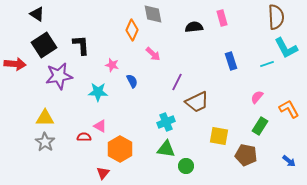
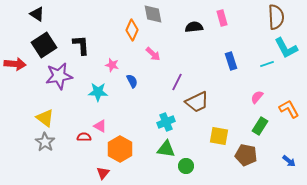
yellow triangle: rotated 36 degrees clockwise
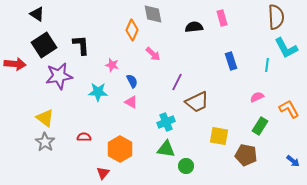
cyan line: moved 1 px down; rotated 64 degrees counterclockwise
pink semicircle: rotated 24 degrees clockwise
pink triangle: moved 31 px right, 24 px up
blue arrow: moved 4 px right
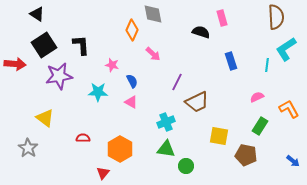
black semicircle: moved 7 px right, 5 px down; rotated 24 degrees clockwise
cyan L-shape: moved 1 px down; rotated 85 degrees clockwise
red semicircle: moved 1 px left, 1 px down
gray star: moved 17 px left, 6 px down
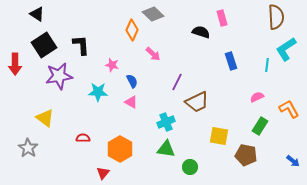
gray diamond: rotated 35 degrees counterclockwise
red arrow: rotated 85 degrees clockwise
green circle: moved 4 px right, 1 px down
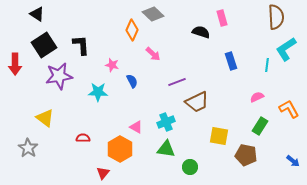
purple line: rotated 42 degrees clockwise
pink triangle: moved 5 px right, 25 px down
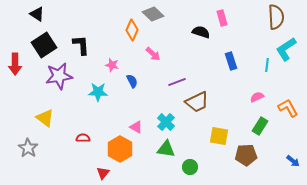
orange L-shape: moved 1 px left, 1 px up
cyan cross: rotated 24 degrees counterclockwise
brown pentagon: rotated 15 degrees counterclockwise
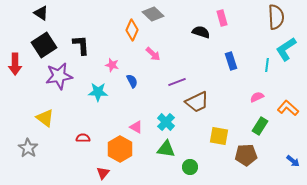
black triangle: moved 4 px right, 1 px up
orange L-shape: rotated 20 degrees counterclockwise
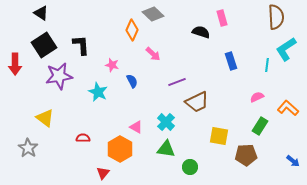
cyan star: rotated 24 degrees clockwise
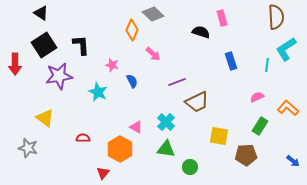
gray star: rotated 18 degrees counterclockwise
